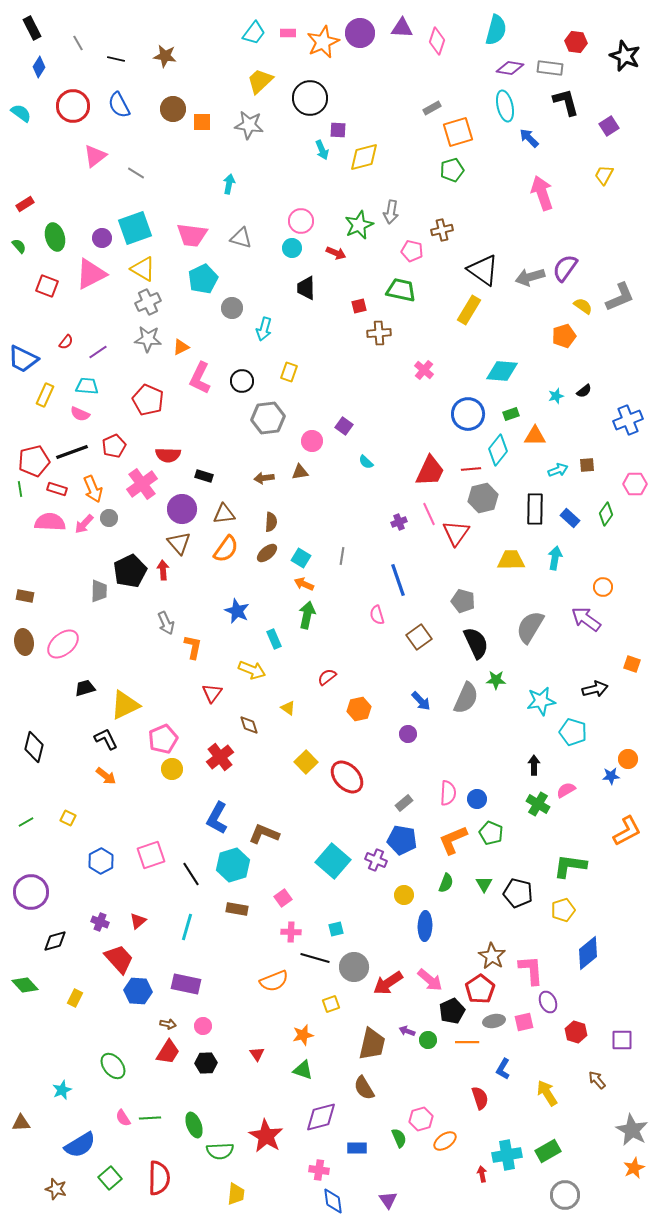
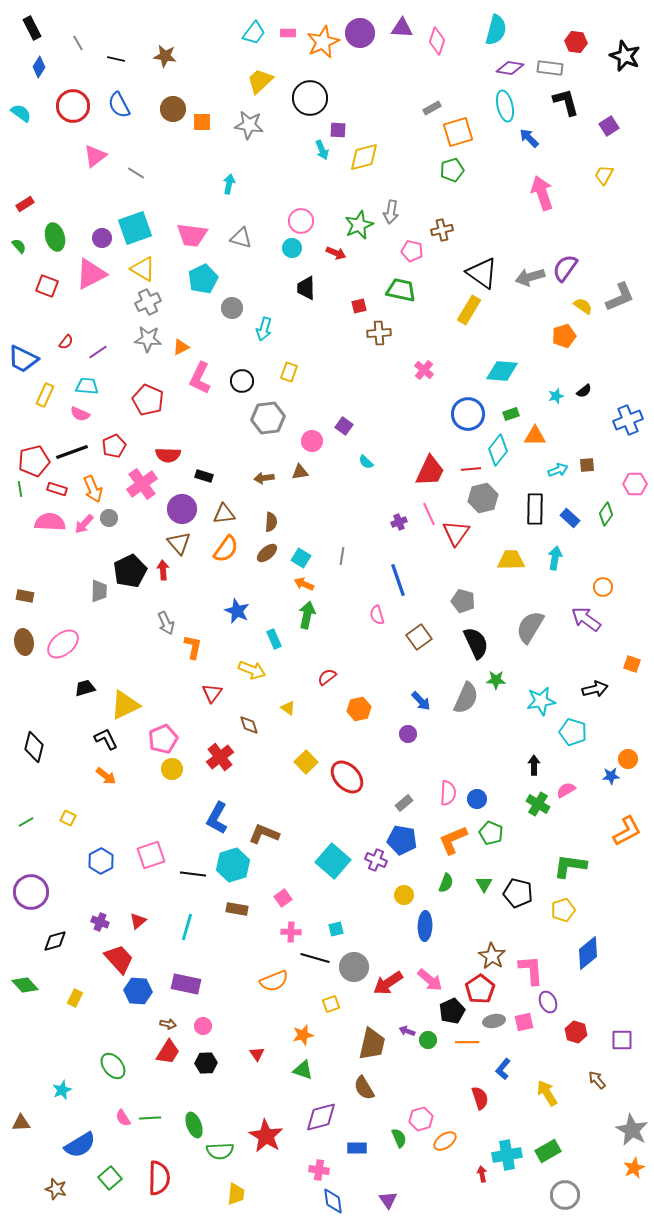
black triangle at (483, 270): moved 1 px left, 3 px down
black line at (191, 874): moved 2 px right; rotated 50 degrees counterclockwise
blue L-shape at (503, 1069): rotated 10 degrees clockwise
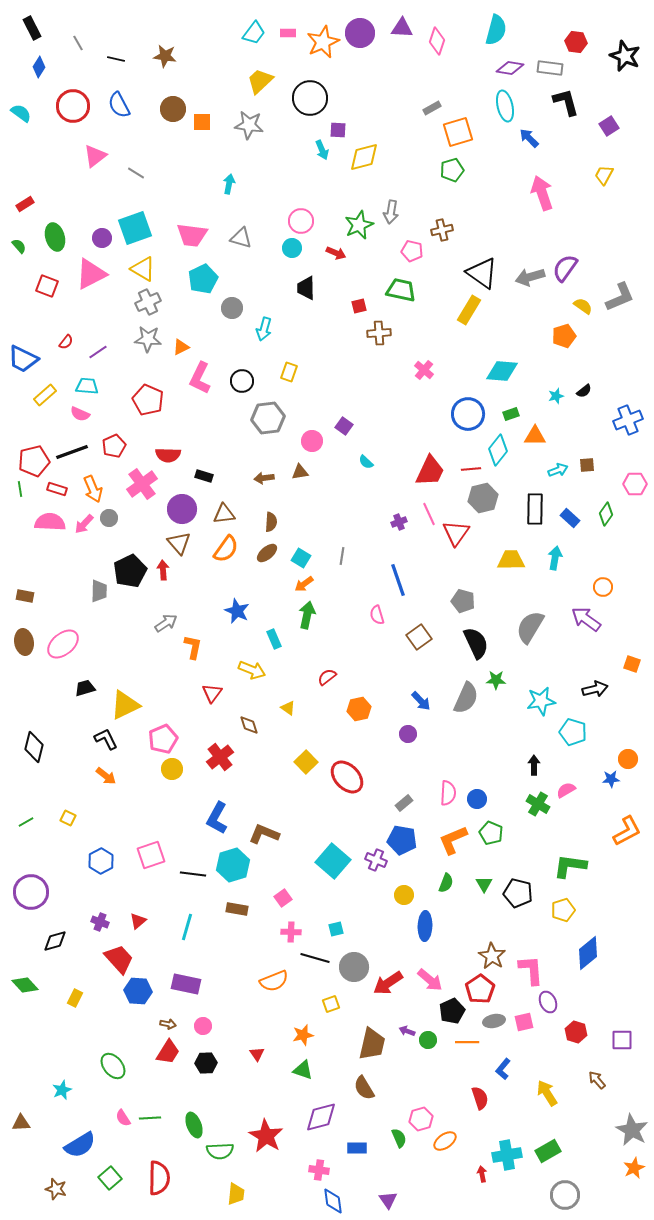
yellow rectangle at (45, 395): rotated 25 degrees clockwise
orange arrow at (304, 584): rotated 60 degrees counterclockwise
gray arrow at (166, 623): rotated 100 degrees counterclockwise
blue star at (611, 776): moved 3 px down
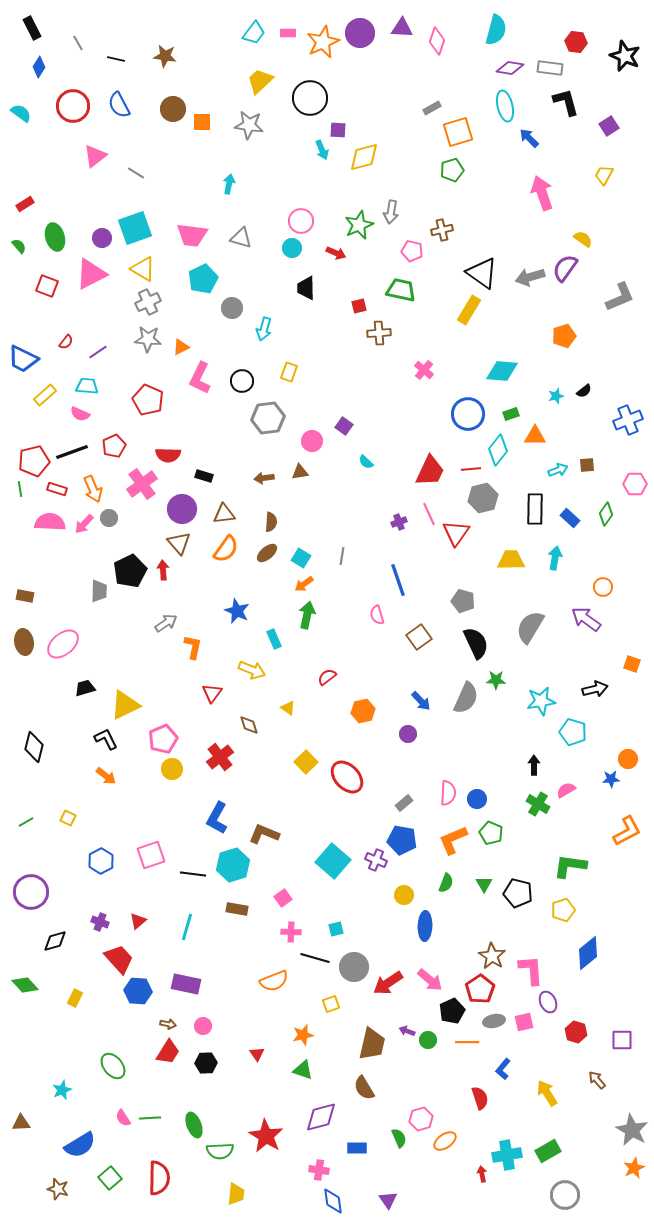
yellow semicircle at (583, 306): moved 67 px up
orange hexagon at (359, 709): moved 4 px right, 2 px down
brown star at (56, 1189): moved 2 px right
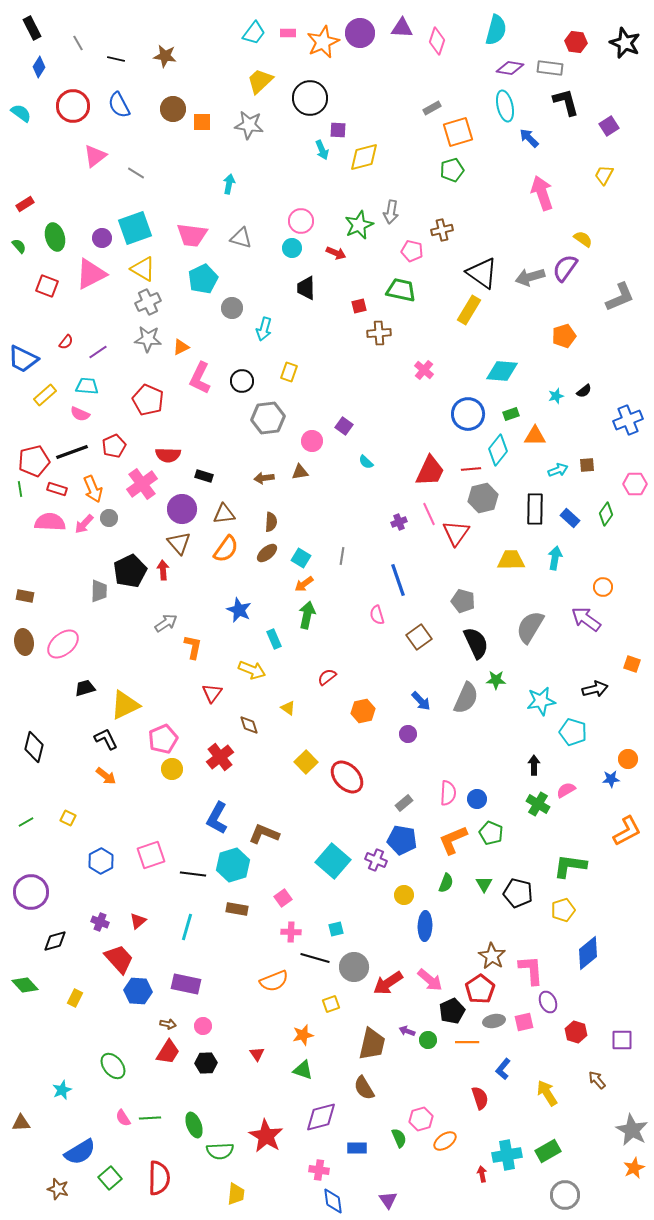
black star at (625, 56): moved 13 px up
blue star at (237, 611): moved 2 px right, 1 px up
blue semicircle at (80, 1145): moved 7 px down
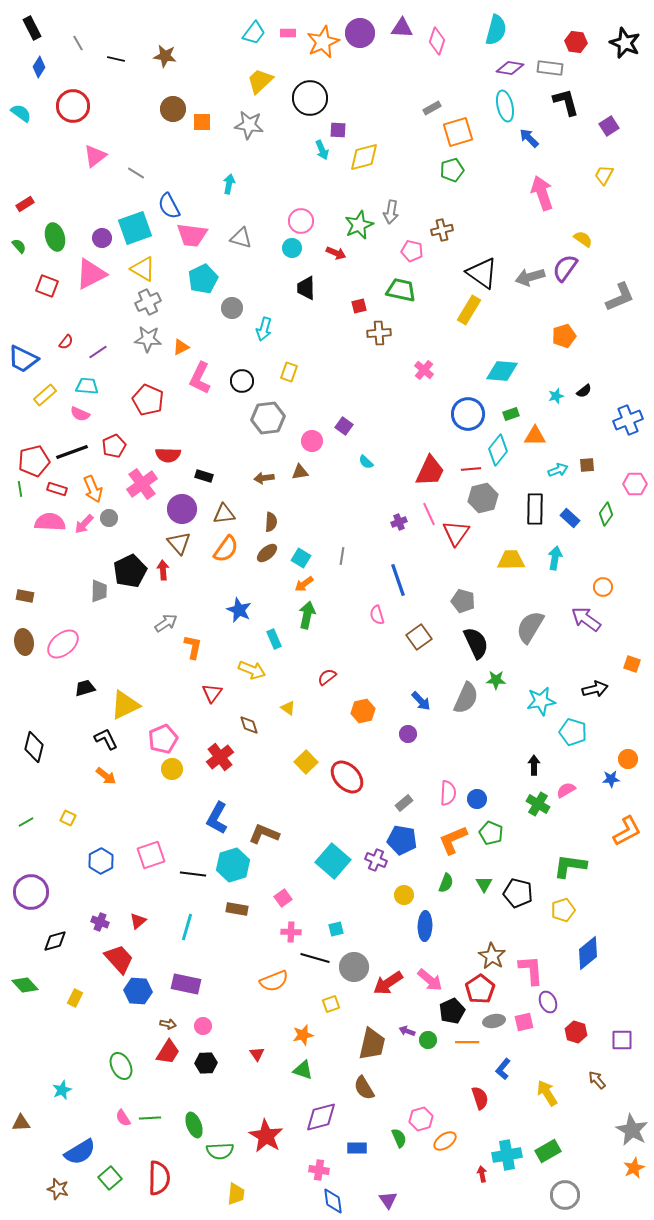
blue semicircle at (119, 105): moved 50 px right, 101 px down
green ellipse at (113, 1066): moved 8 px right; rotated 12 degrees clockwise
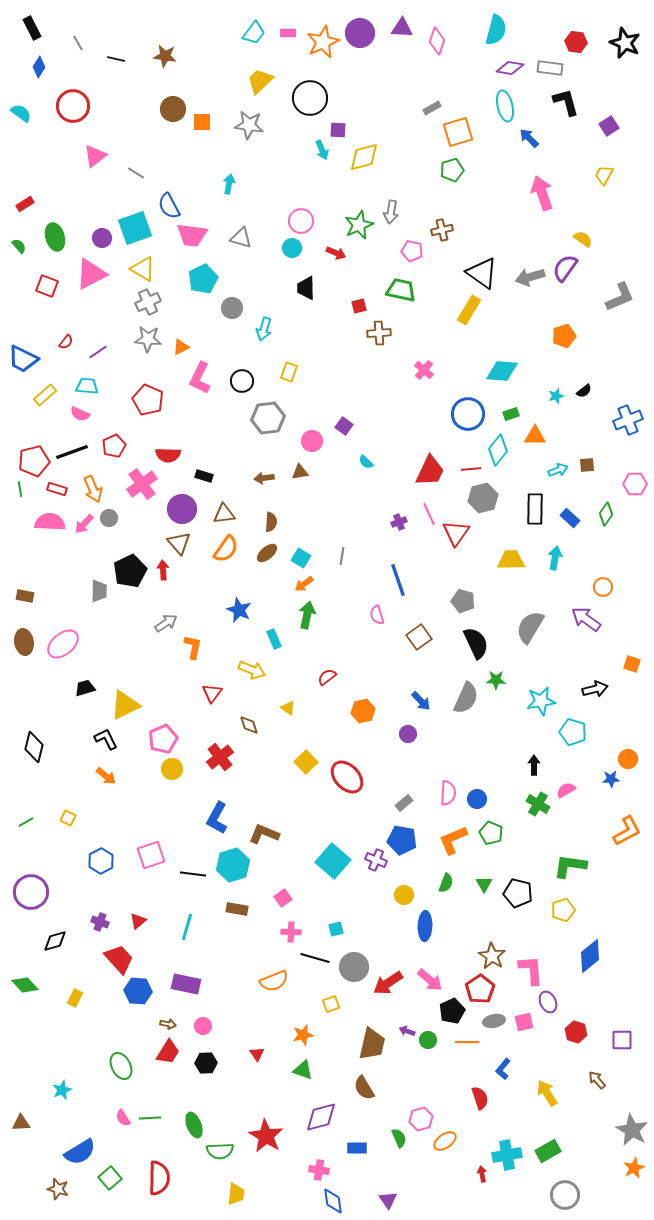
blue diamond at (588, 953): moved 2 px right, 3 px down
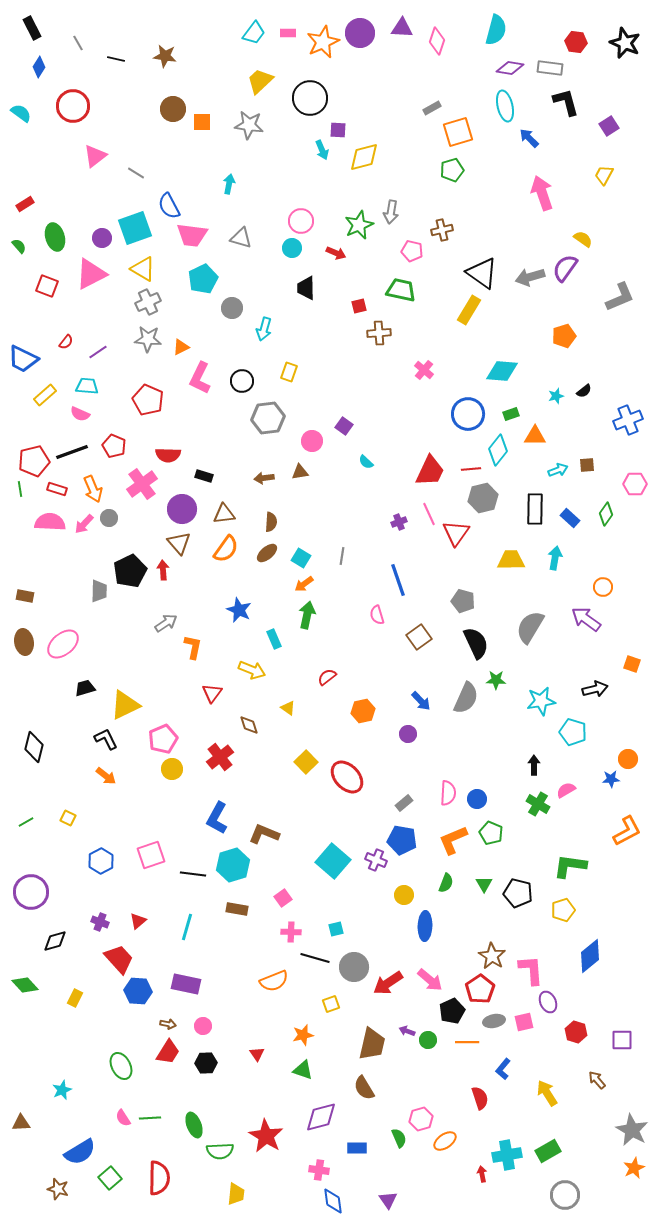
red pentagon at (114, 446): rotated 25 degrees counterclockwise
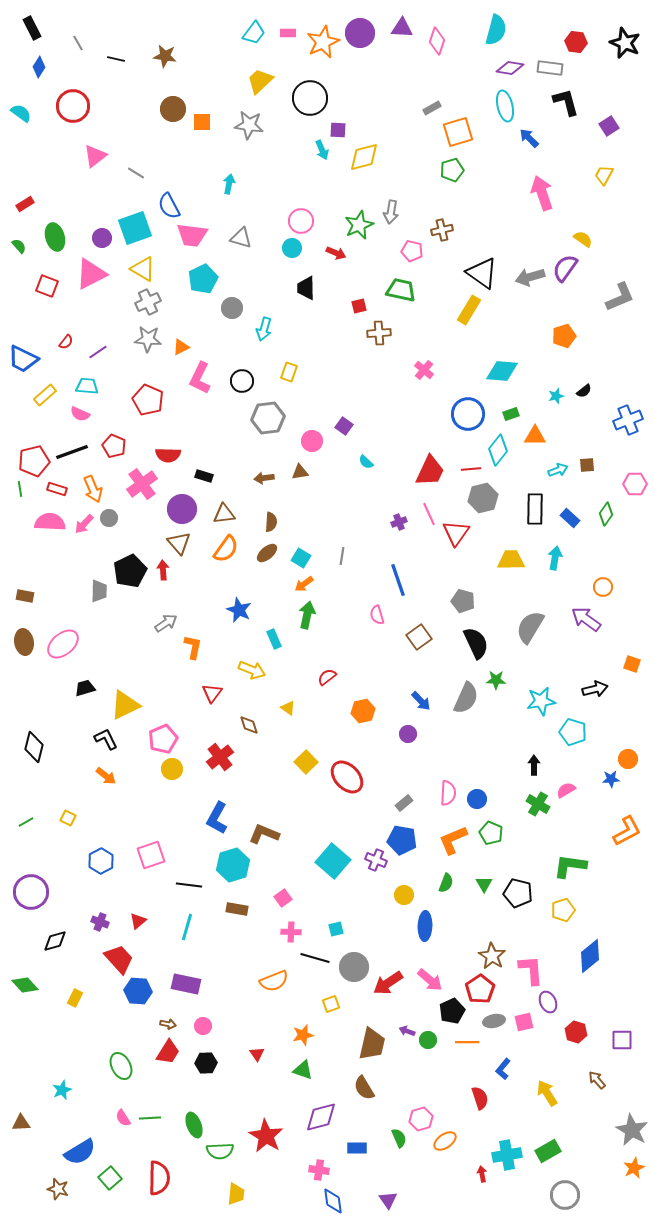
black line at (193, 874): moved 4 px left, 11 px down
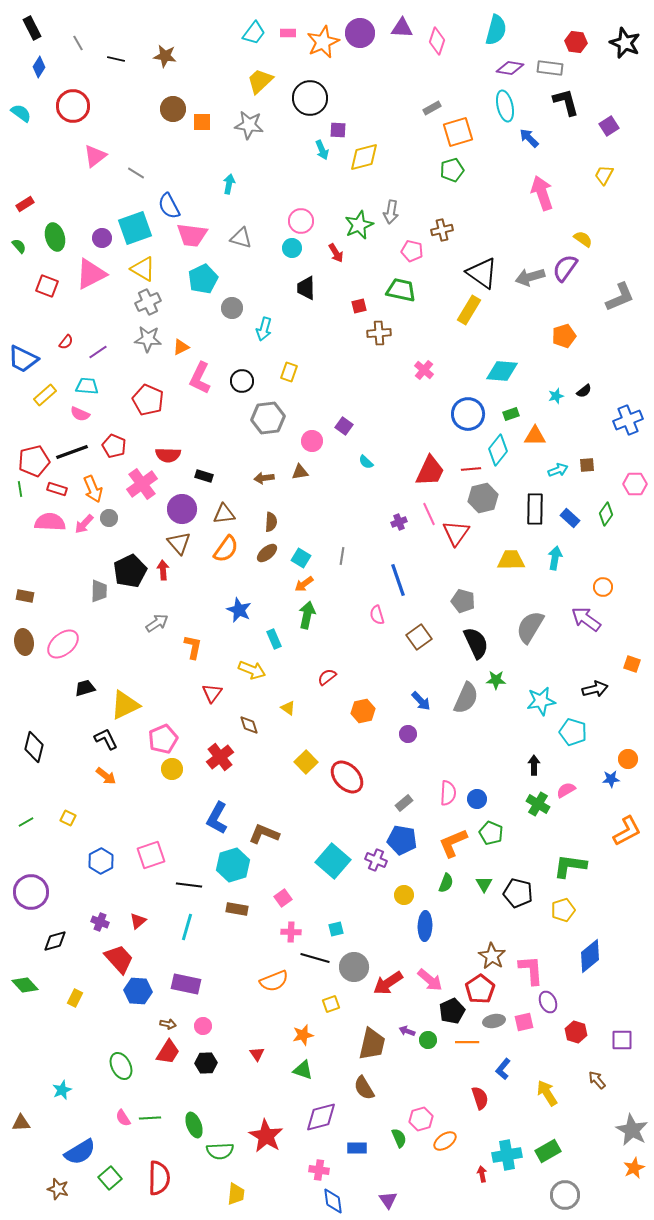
red arrow at (336, 253): rotated 36 degrees clockwise
gray arrow at (166, 623): moved 9 px left
orange L-shape at (453, 840): moved 3 px down
